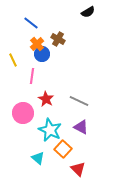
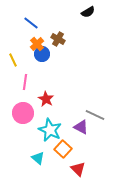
pink line: moved 7 px left, 6 px down
gray line: moved 16 px right, 14 px down
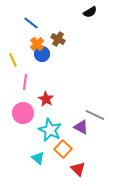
black semicircle: moved 2 px right
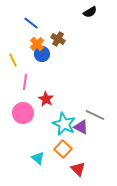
cyan star: moved 14 px right, 6 px up
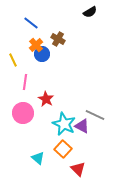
orange cross: moved 1 px left, 1 px down
purple triangle: moved 1 px right, 1 px up
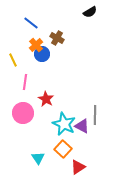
brown cross: moved 1 px left, 1 px up
gray line: rotated 66 degrees clockwise
cyan triangle: rotated 16 degrees clockwise
red triangle: moved 2 px up; rotated 42 degrees clockwise
